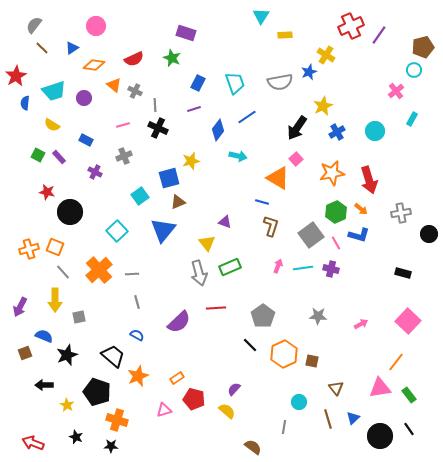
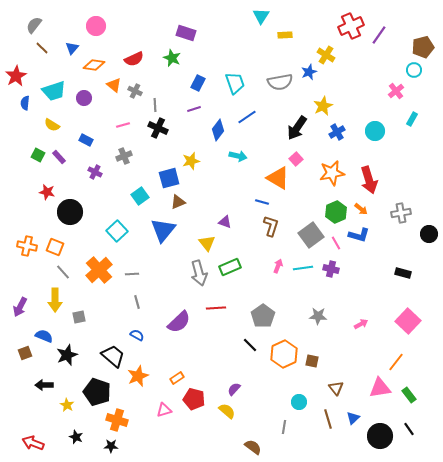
blue triangle at (72, 48): rotated 16 degrees counterclockwise
orange cross at (29, 249): moved 2 px left, 3 px up; rotated 30 degrees clockwise
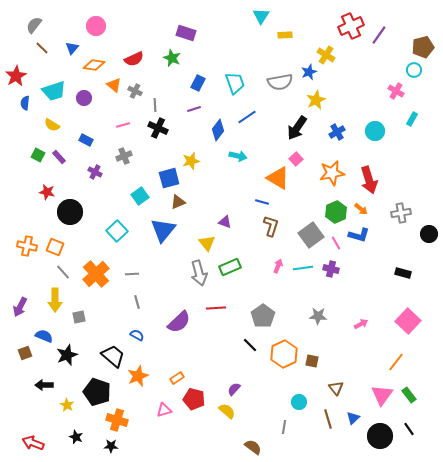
pink cross at (396, 91): rotated 21 degrees counterclockwise
yellow star at (323, 106): moved 7 px left, 6 px up
orange cross at (99, 270): moved 3 px left, 4 px down
pink triangle at (380, 388): moved 2 px right, 7 px down; rotated 45 degrees counterclockwise
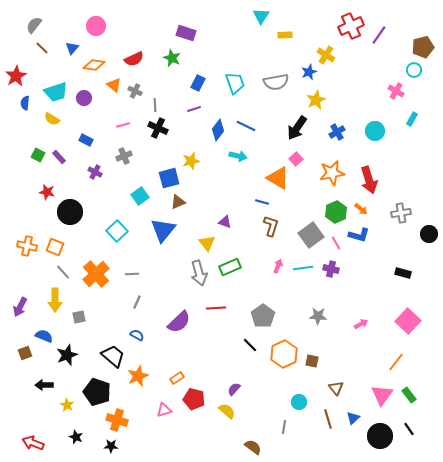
gray semicircle at (280, 82): moved 4 px left
cyan trapezoid at (54, 91): moved 2 px right, 1 px down
blue line at (247, 117): moved 1 px left, 9 px down; rotated 60 degrees clockwise
yellow semicircle at (52, 125): moved 6 px up
gray line at (137, 302): rotated 40 degrees clockwise
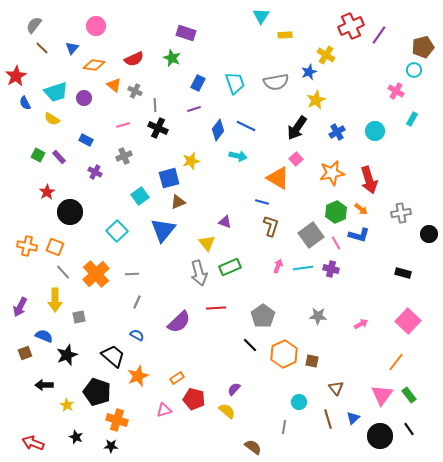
blue semicircle at (25, 103): rotated 32 degrees counterclockwise
red star at (47, 192): rotated 28 degrees clockwise
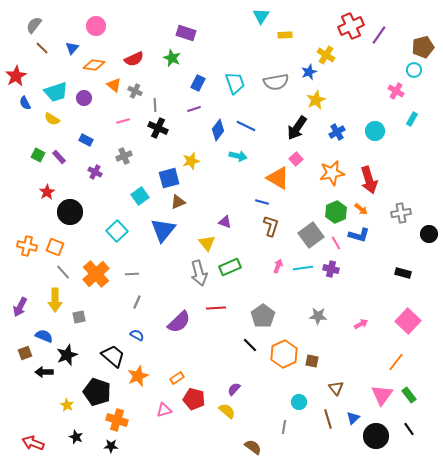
pink line at (123, 125): moved 4 px up
black arrow at (44, 385): moved 13 px up
black circle at (380, 436): moved 4 px left
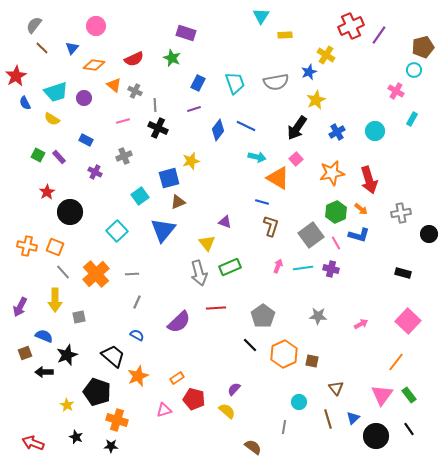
cyan arrow at (238, 156): moved 19 px right, 1 px down
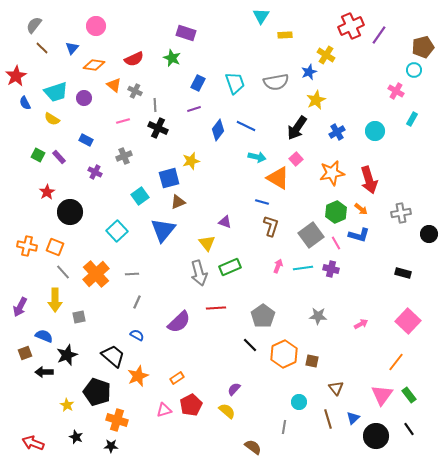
red pentagon at (194, 399): moved 3 px left, 6 px down; rotated 30 degrees clockwise
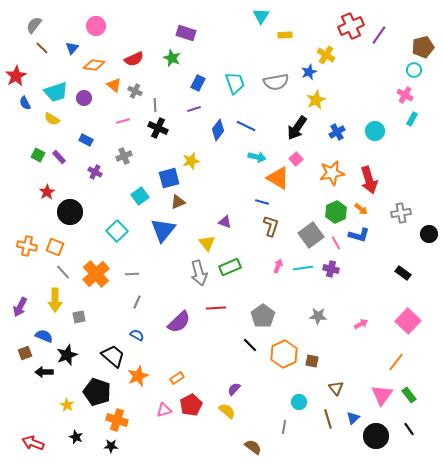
pink cross at (396, 91): moved 9 px right, 4 px down
black rectangle at (403, 273): rotated 21 degrees clockwise
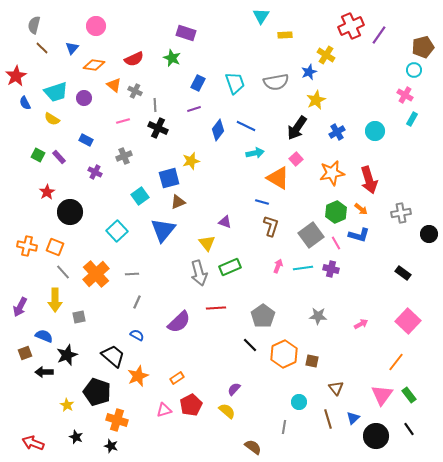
gray semicircle at (34, 25): rotated 24 degrees counterclockwise
cyan arrow at (257, 157): moved 2 px left, 4 px up; rotated 24 degrees counterclockwise
black star at (111, 446): rotated 16 degrees clockwise
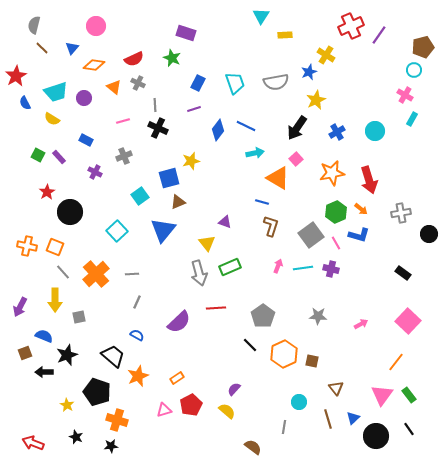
orange triangle at (114, 85): moved 2 px down
gray cross at (135, 91): moved 3 px right, 8 px up
black star at (111, 446): rotated 24 degrees counterclockwise
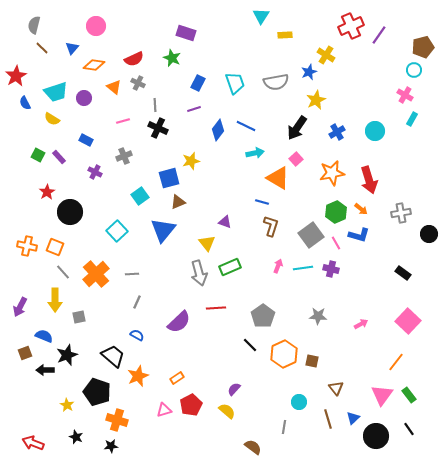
black arrow at (44, 372): moved 1 px right, 2 px up
